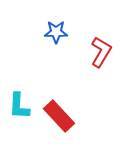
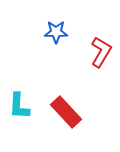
red rectangle: moved 7 px right, 4 px up
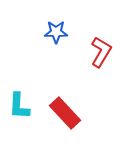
red rectangle: moved 1 px left, 1 px down
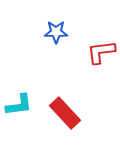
red L-shape: rotated 128 degrees counterclockwise
cyan L-shape: moved 1 px up; rotated 100 degrees counterclockwise
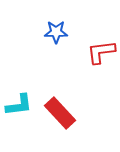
red rectangle: moved 5 px left
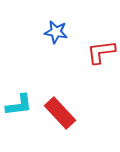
blue star: rotated 10 degrees clockwise
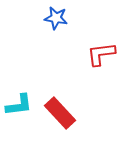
blue star: moved 14 px up
red L-shape: moved 2 px down
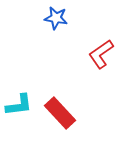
red L-shape: rotated 28 degrees counterclockwise
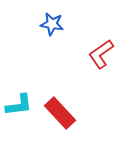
blue star: moved 4 px left, 6 px down
